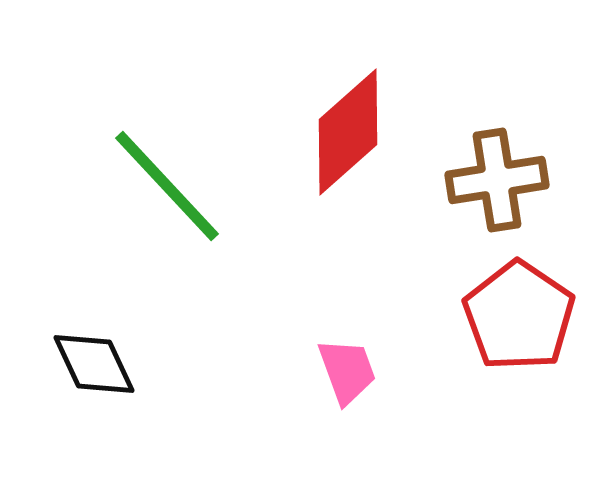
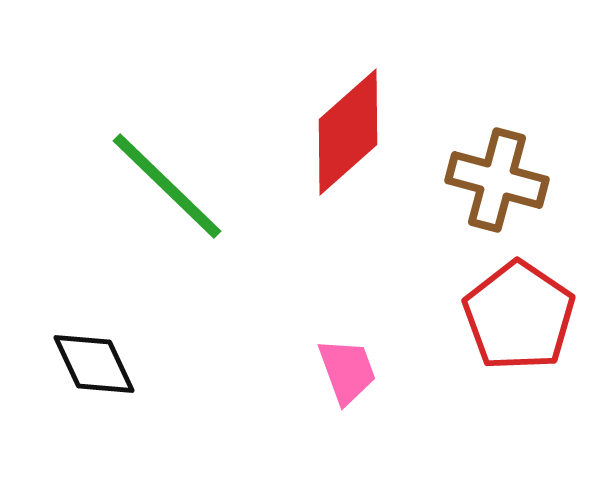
brown cross: rotated 24 degrees clockwise
green line: rotated 3 degrees counterclockwise
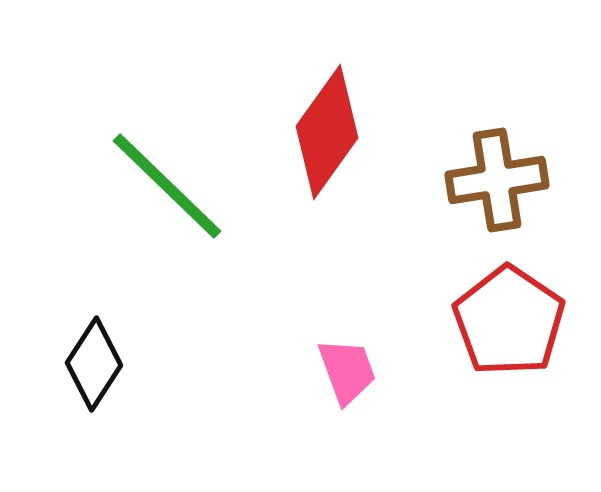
red diamond: moved 21 px left; rotated 13 degrees counterclockwise
brown cross: rotated 24 degrees counterclockwise
red pentagon: moved 10 px left, 5 px down
black diamond: rotated 58 degrees clockwise
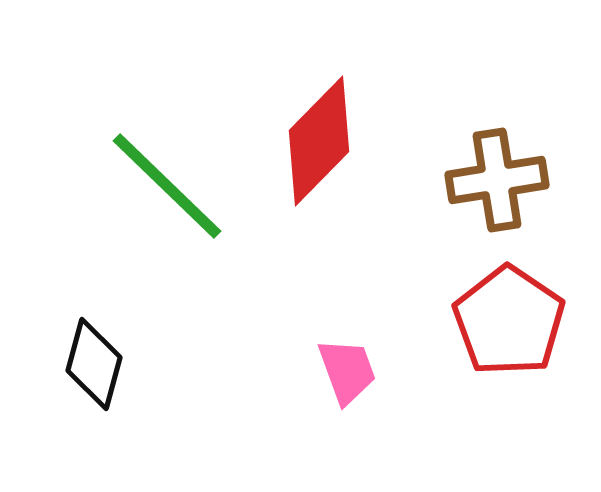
red diamond: moved 8 px left, 9 px down; rotated 9 degrees clockwise
black diamond: rotated 18 degrees counterclockwise
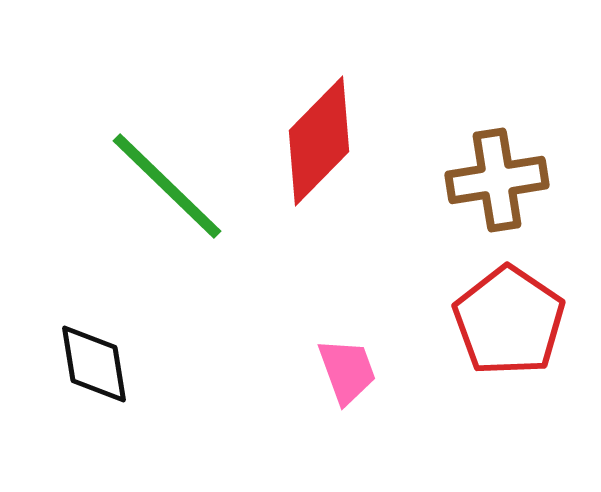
black diamond: rotated 24 degrees counterclockwise
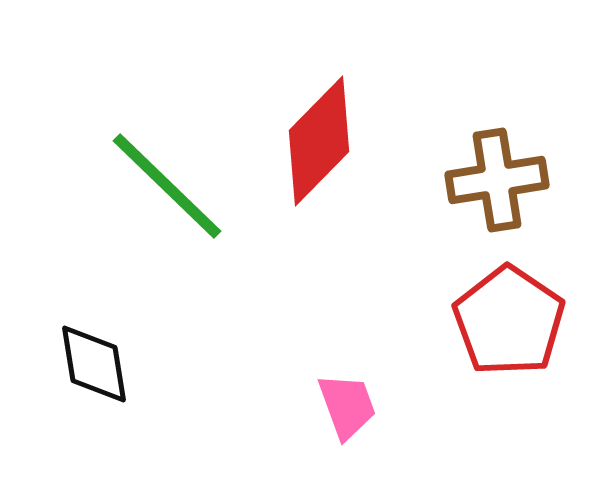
pink trapezoid: moved 35 px down
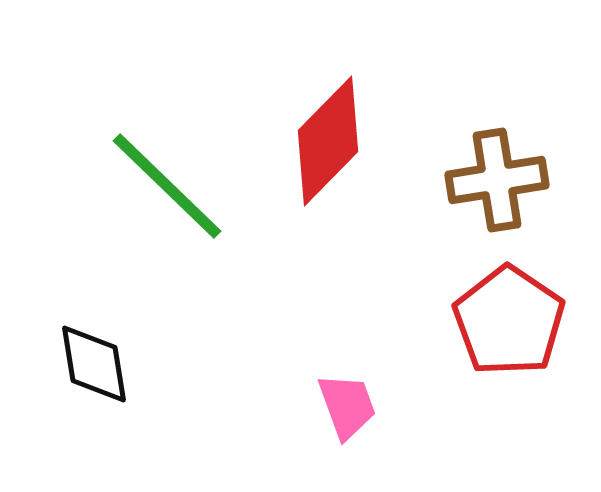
red diamond: moved 9 px right
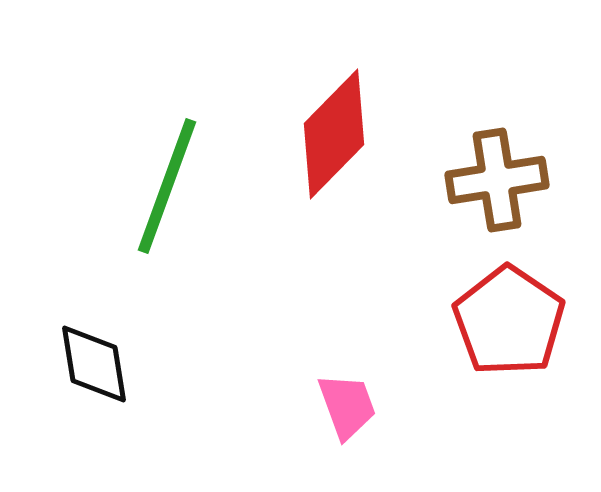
red diamond: moved 6 px right, 7 px up
green line: rotated 66 degrees clockwise
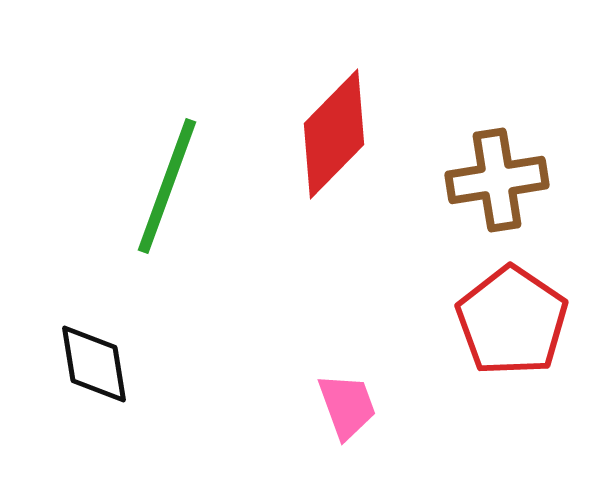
red pentagon: moved 3 px right
